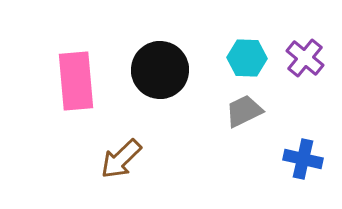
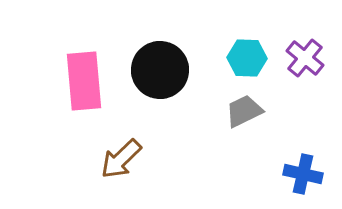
pink rectangle: moved 8 px right
blue cross: moved 15 px down
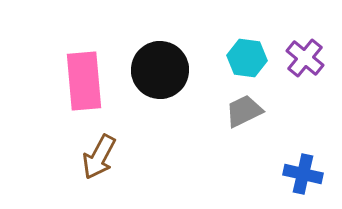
cyan hexagon: rotated 6 degrees clockwise
brown arrow: moved 22 px left, 2 px up; rotated 18 degrees counterclockwise
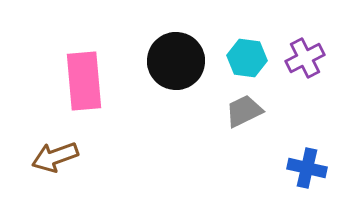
purple cross: rotated 24 degrees clockwise
black circle: moved 16 px right, 9 px up
brown arrow: moved 44 px left; rotated 42 degrees clockwise
blue cross: moved 4 px right, 6 px up
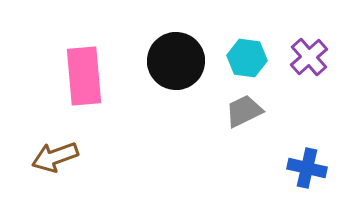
purple cross: moved 4 px right, 1 px up; rotated 15 degrees counterclockwise
pink rectangle: moved 5 px up
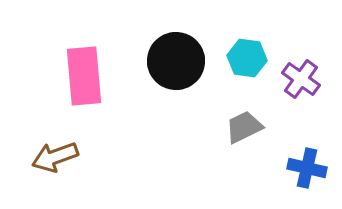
purple cross: moved 8 px left, 22 px down; rotated 12 degrees counterclockwise
gray trapezoid: moved 16 px down
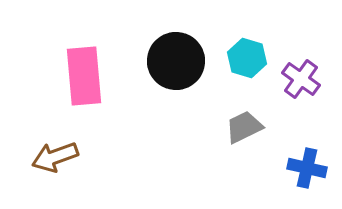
cyan hexagon: rotated 9 degrees clockwise
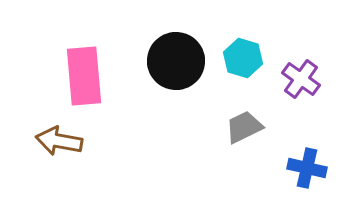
cyan hexagon: moved 4 px left
brown arrow: moved 4 px right, 16 px up; rotated 30 degrees clockwise
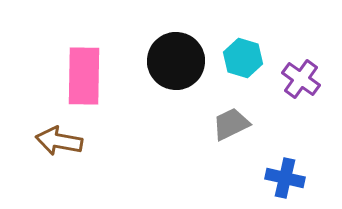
pink rectangle: rotated 6 degrees clockwise
gray trapezoid: moved 13 px left, 3 px up
blue cross: moved 22 px left, 10 px down
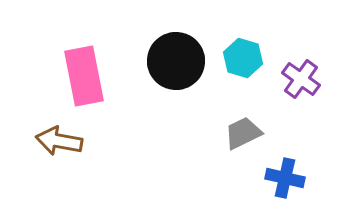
pink rectangle: rotated 12 degrees counterclockwise
gray trapezoid: moved 12 px right, 9 px down
